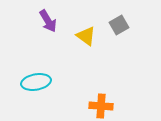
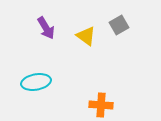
purple arrow: moved 2 px left, 7 px down
orange cross: moved 1 px up
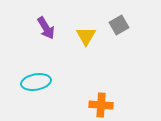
yellow triangle: rotated 25 degrees clockwise
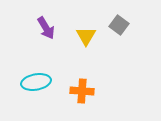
gray square: rotated 24 degrees counterclockwise
orange cross: moved 19 px left, 14 px up
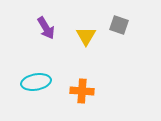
gray square: rotated 18 degrees counterclockwise
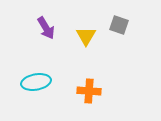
orange cross: moved 7 px right
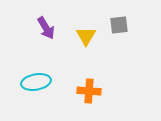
gray square: rotated 24 degrees counterclockwise
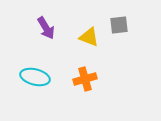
yellow triangle: moved 3 px right, 1 px down; rotated 40 degrees counterclockwise
cyan ellipse: moved 1 px left, 5 px up; rotated 24 degrees clockwise
orange cross: moved 4 px left, 12 px up; rotated 20 degrees counterclockwise
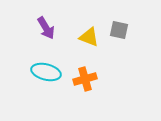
gray square: moved 5 px down; rotated 18 degrees clockwise
cyan ellipse: moved 11 px right, 5 px up
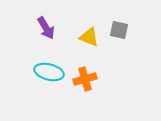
cyan ellipse: moved 3 px right
